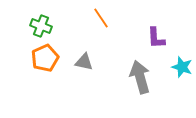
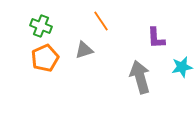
orange line: moved 3 px down
gray triangle: moved 12 px up; rotated 30 degrees counterclockwise
cyan star: rotated 30 degrees counterclockwise
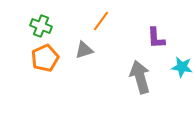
orange line: rotated 70 degrees clockwise
cyan star: rotated 20 degrees clockwise
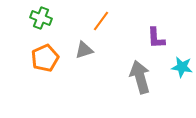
green cross: moved 8 px up
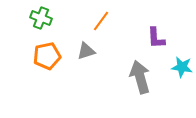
gray triangle: moved 2 px right, 1 px down
orange pentagon: moved 2 px right, 2 px up; rotated 12 degrees clockwise
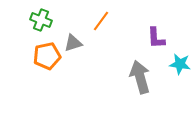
green cross: moved 2 px down
gray triangle: moved 13 px left, 8 px up
cyan star: moved 2 px left, 3 px up
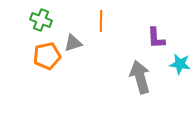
orange line: rotated 35 degrees counterclockwise
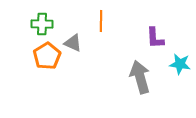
green cross: moved 1 px right, 4 px down; rotated 20 degrees counterclockwise
purple L-shape: moved 1 px left
gray triangle: rotated 42 degrees clockwise
orange pentagon: rotated 20 degrees counterclockwise
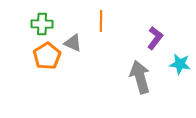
purple L-shape: rotated 140 degrees counterclockwise
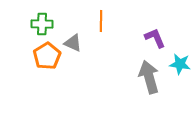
purple L-shape: rotated 60 degrees counterclockwise
gray arrow: moved 9 px right
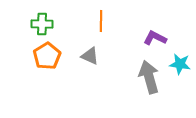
purple L-shape: rotated 40 degrees counterclockwise
gray triangle: moved 17 px right, 13 px down
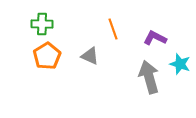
orange line: moved 12 px right, 8 px down; rotated 20 degrees counterclockwise
cyan star: rotated 10 degrees clockwise
